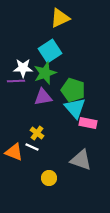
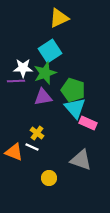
yellow triangle: moved 1 px left
pink rectangle: rotated 12 degrees clockwise
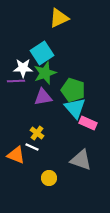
cyan square: moved 8 px left, 2 px down
orange triangle: moved 2 px right, 3 px down
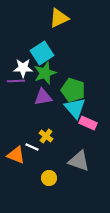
yellow cross: moved 9 px right, 3 px down
gray triangle: moved 2 px left, 1 px down
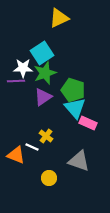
purple triangle: rotated 24 degrees counterclockwise
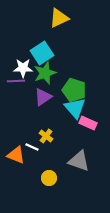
green pentagon: moved 1 px right
